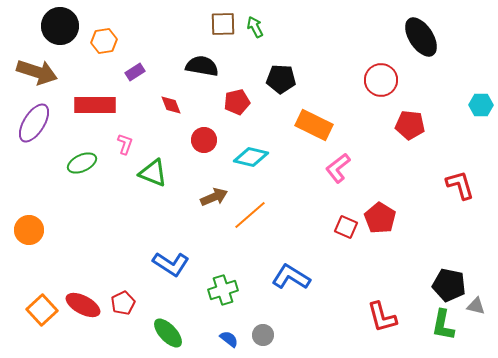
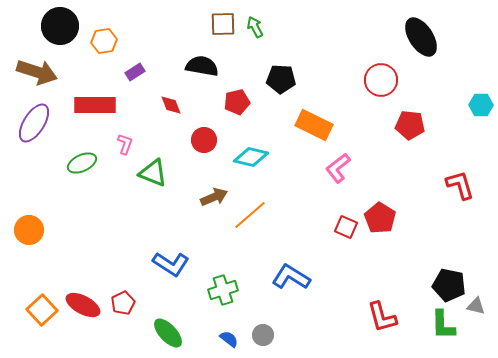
green L-shape at (443, 325): rotated 12 degrees counterclockwise
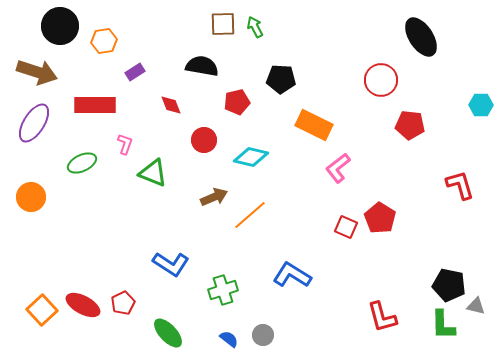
orange circle at (29, 230): moved 2 px right, 33 px up
blue L-shape at (291, 277): moved 1 px right, 2 px up
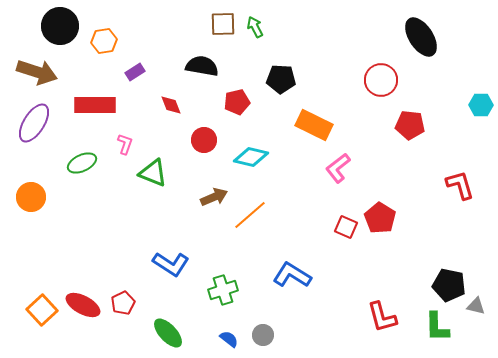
green L-shape at (443, 325): moved 6 px left, 2 px down
